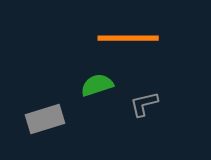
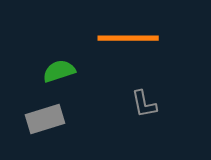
green semicircle: moved 38 px left, 14 px up
gray L-shape: rotated 88 degrees counterclockwise
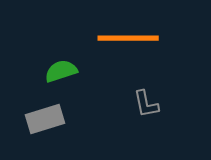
green semicircle: moved 2 px right
gray L-shape: moved 2 px right
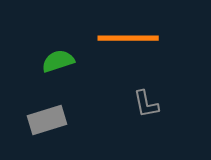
green semicircle: moved 3 px left, 10 px up
gray rectangle: moved 2 px right, 1 px down
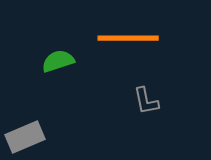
gray L-shape: moved 3 px up
gray rectangle: moved 22 px left, 17 px down; rotated 6 degrees counterclockwise
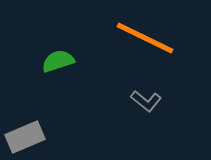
orange line: moved 17 px right; rotated 26 degrees clockwise
gray L-shape: rotated 40 degrees counterclockwise
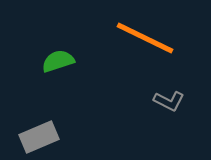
gray L-shape: moved 23 px right; rotated 12 degrees counterclockwise
gray rectangle: moved 14 px right
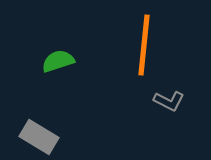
orange line: moved 1 px left, 7 px down; rotated 70 degrees clockwise
gray rectangle: rotated 54 degrees clockwise
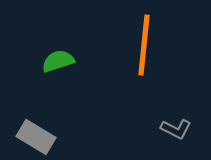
gray L-shape: moved 7 px right, 28 px down
gray rectangle: moved 3 px left
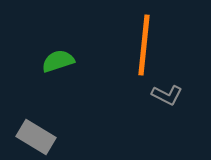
gray L-shape: moved 9 px left, 34 px up
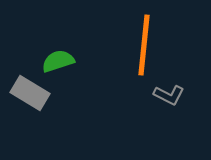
gray L-shape: moved 2 px right
gray rectangle: moved 6 px left, 44 px up
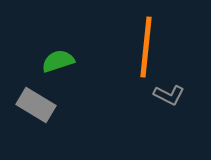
orange line: moved 2 px right, 2 px down
gray rectangle: moved 6 px right, 12 px down
